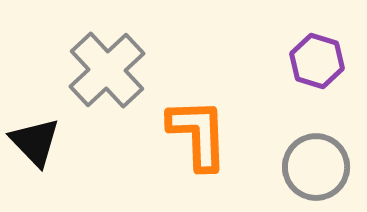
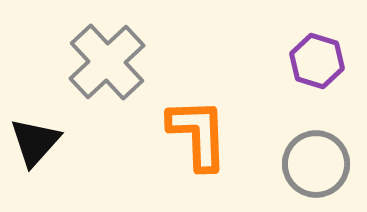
gray cross: moved 8 px up
black triangle: rotated 26 degrees clockwise
gray circle: moved 3 px up
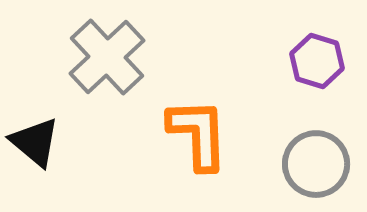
gray cross: moved 5 px up
black triangle: rotated 32 degrees counterclockwise
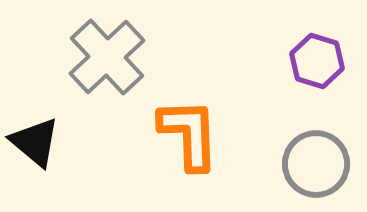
orange L-shape: moved 9 px left
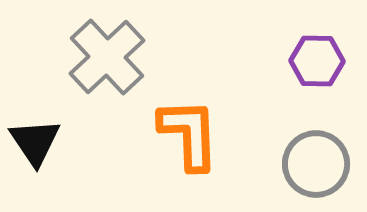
purple hexagon: rotated 16 degrees counterclockwise
black triangle: rotated 16 degrees clockwise
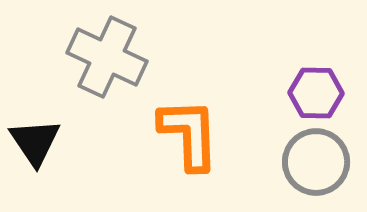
gray cross: rotated 22 degrees counterclockwise
purple hexagon: moved 1 px left, 32 px down
gray circle: moved 2 px up
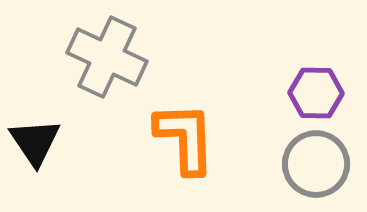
orange L-shape: moved 4 px left, 4 px down
gray circle: moved 2 px down
